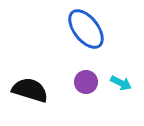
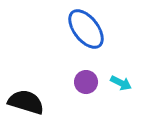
black semicircle: moved 4 px left, 12 px down
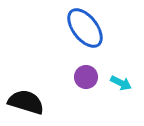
blue ellipse: moved 1 px left, 1 px up
purple circle: moved 5 px up
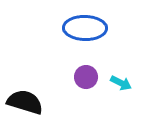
blue ellipse: rotated 51 degrees counterclockwise
black semicircle: moved 1 px left
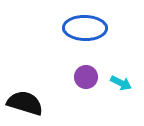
black semicircle: moved 1 px down
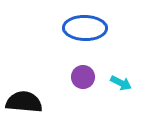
purple circle: moved 3 px left
black semicircle: moved 1 px left, 1 px up; rotated 12 degrees counterclockwise
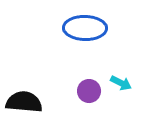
purple circle: moved 6 px right, 14 px down
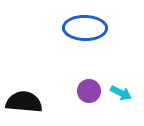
cyan arrow: moved 10 px down
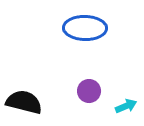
cyan arrow: moved 5 px right, 13 px down; rotated 50 degrees counterclockwise
black semicircle: rotated 9 degrees clockwise
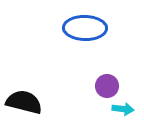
purple circle: moved 18 px right, 5 px up
cyan arrow: moved 3 px left, 3 px down; rotated 30 degrees clockwise
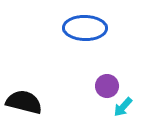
cyan arrow: moved 2 px up; rotated 125 degrees clockwise
